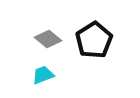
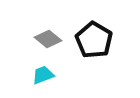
black pentagon: rotated 9 degrees counterclockwise
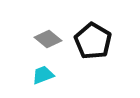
black pentagon: moved 1 px left, 1 px down
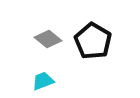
cyan trapezoid: moved 6 px down
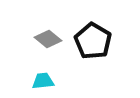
cyan trapezoid: rotated 15 degrees clockwise
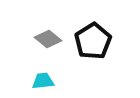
black pentagon: rotated 9 degrees clockwise
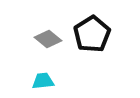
black pentagon: moved 1 px left, 7 px up
